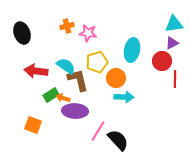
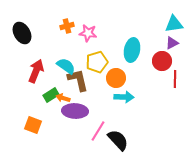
black ellipse: rotated 10 degrees counterclockwise
red arrow: rotated 105 degrees clockwise
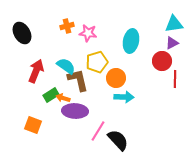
cyan ellipse: moved 1 px left, 9 px up
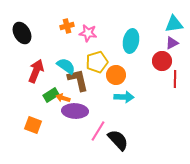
orange circle: moved 3 px up
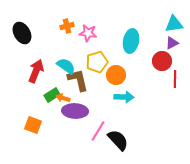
green rectangle: moved 1 px right
